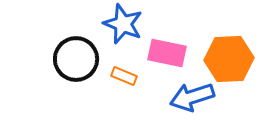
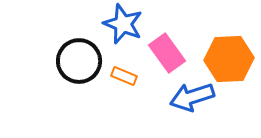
pink rectangle: rotated 42 degrees clockwise
black circle: moved 3 px right, 2 px down
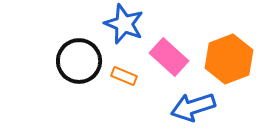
blue star: moved 1 px right
pink rectangle: moved 2 px right, 4 px down; rotated 12 degrees counterclockwise
orange hexagon: rotated 18 degrees counterclockwise
blue arrow: moved 1 px right, 10 px down
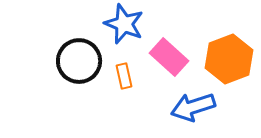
orange rectangle: rotated 55 degrees clockwise
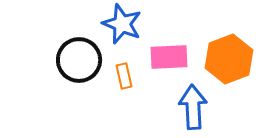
blue star: moved 2 px left
pink rectangle: rotated 45 degrees counterclockwise
black circle: moved 1 px up
blue arrow: rotated 105 degrees clockwise
